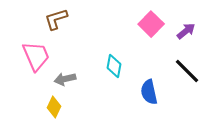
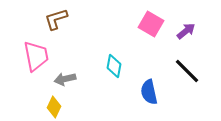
pink square: rotated 15 degrees counterclockwise
pink trapezoid: rotated 12 degrees clockwise
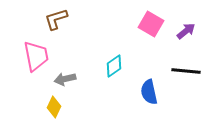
cyan diamond: rotated 45 degrees clockwise
black line: moved 1 px left; rotated 40 degrees counterclockwise
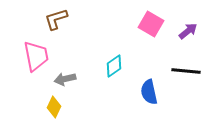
purple arrow: moved 2 px right
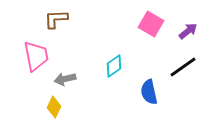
brown L-shape: rotated 15 degrees clockwise
black line: moved 3 px left, 4 px up; rotated 40 degrees counterclockwise
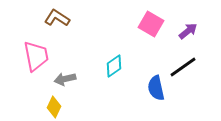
brown L-shape: moved 1 px right, 1 px up; rotated 35 degrees clockwise
blue semicircle: moved 7 px right, 4 px up
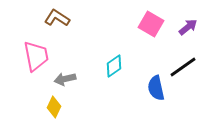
purple arrow: moved 4 px up
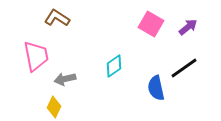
black line: moved 1 px right, 1 px down
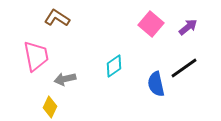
pink square: rotated 10 degrees clockwise
blue semicircle: moved 4 px up
yellow diamond: moved 4 px left
